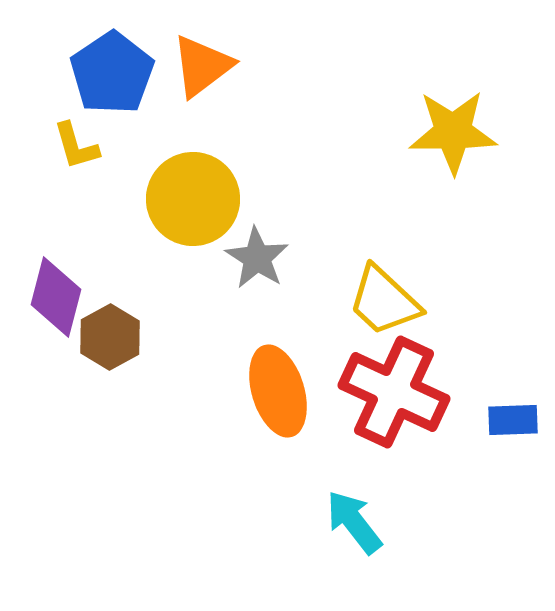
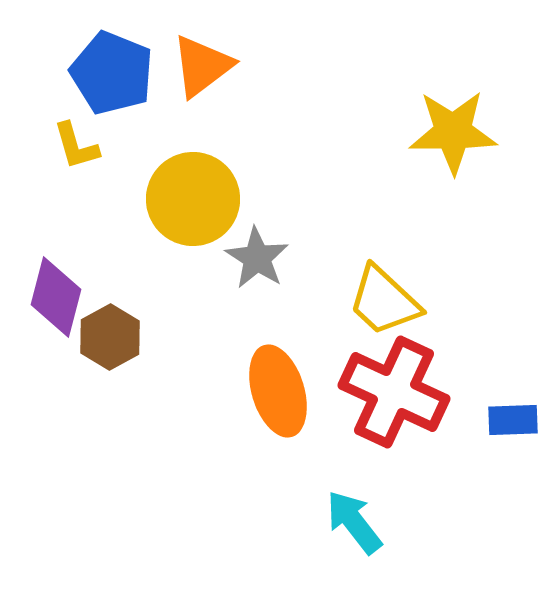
blue pentagon: rotated 16 degrees counterclockwise
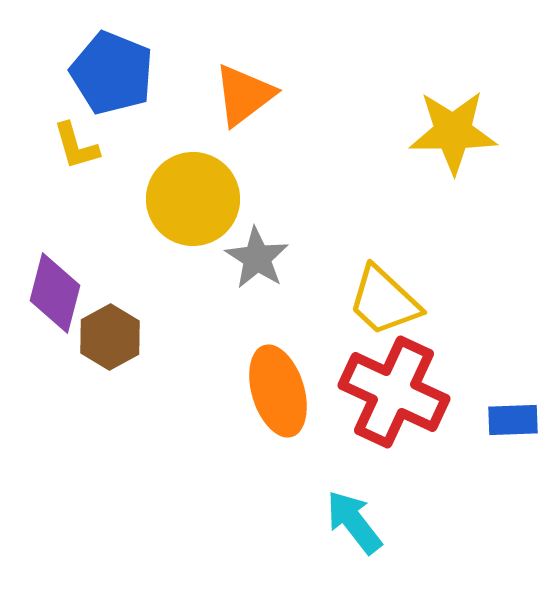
orange triangle: moved 42 px right, 29 px down
purple diamond: moved 1 px left, 4 px up
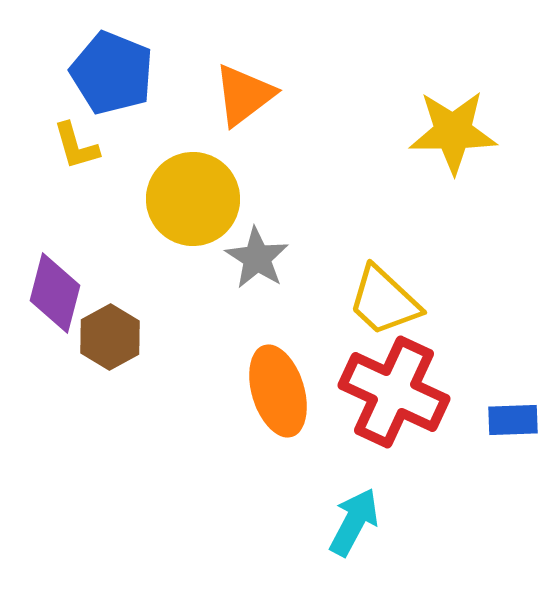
cyan arrow: rotated 66 degrees clockwise
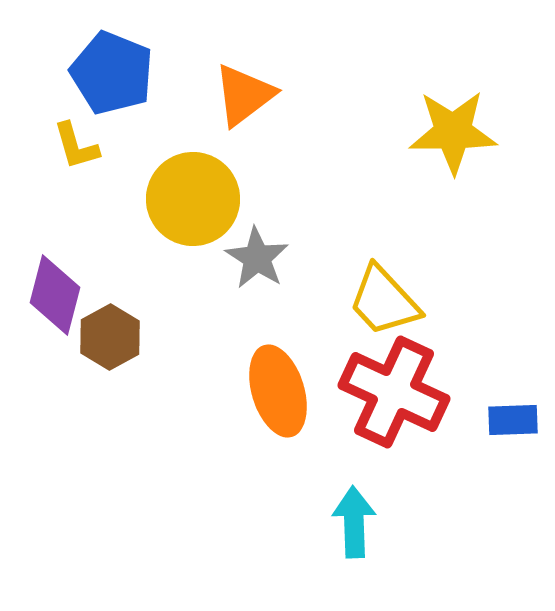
purple diamond: moved 2 px down
yellow trapezoid: rotated 4 degrees clockwise
cyan arrow: rotated 30 degrees counterclockwise
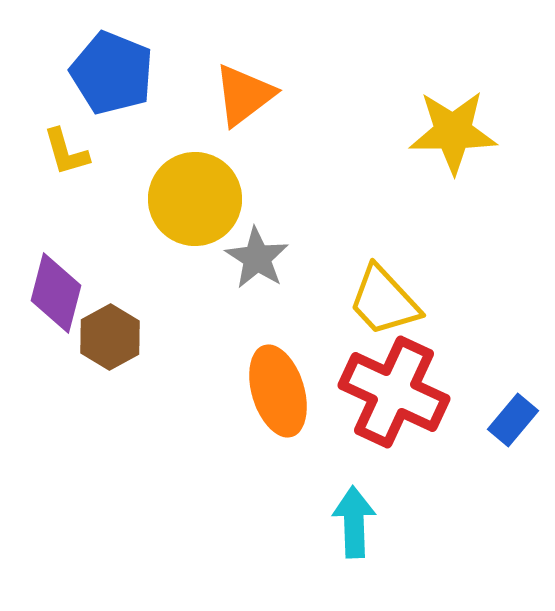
yellow L-shape: moved 10 px left, 6 px down
yellow circle: moved 2 px right
purple diamond: moved 1 px right, 2 px up
blue rectangle: rotated 48 degrees counterclockwise
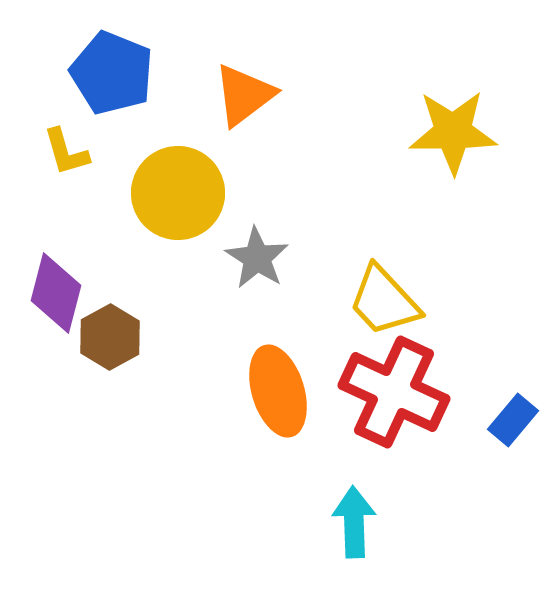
yellow circle: moved 17 px left, 6 px up
